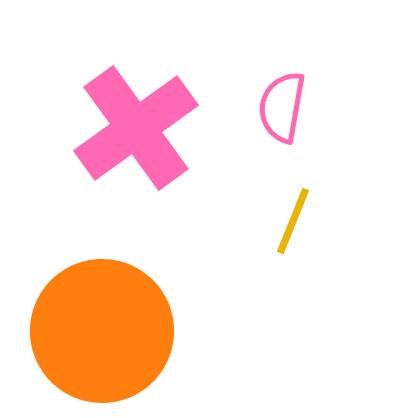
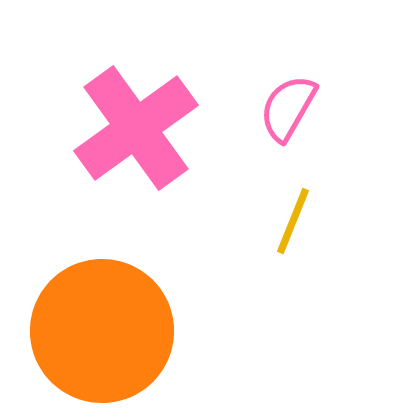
pink semicircle: moved 6 px right, 1 px down; rotated 20 degrees clockwise
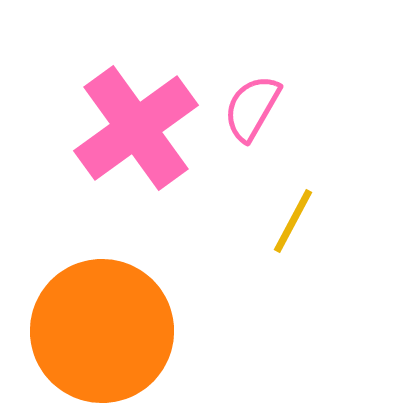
pink semicircle: moved 36 px left
yellow line: rotated 6 degrees clockwise
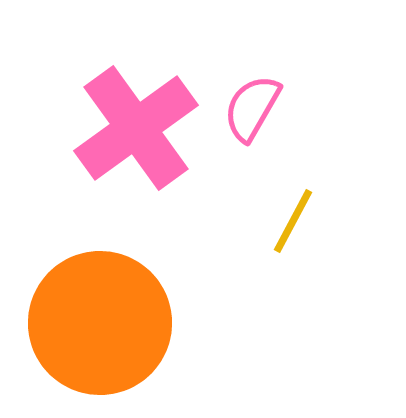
orange circle: moved 2 px left, 8 px up
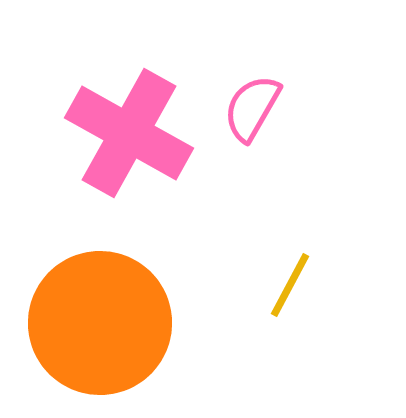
pink cross: moved 7 px left, 5 px down; rotated 25 degrees counterclockwise
yellow line: moved 3 px left, 64 px down
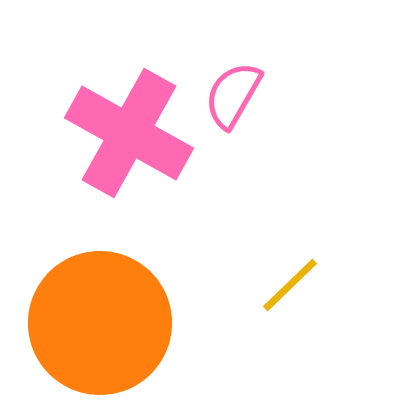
pink semicircle: moved 19 px left, 13 px up
yellow line: rotated 18 degrees clockwise
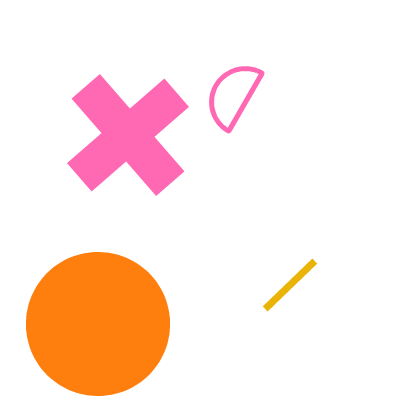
pink cross: moved 1 px left, 2 px down; rotated 20 degrees clockwise
orange circle: moved 2 px left, 1 px down
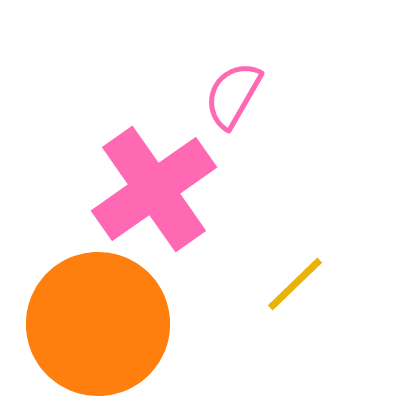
pink cross: moved 26 px right, 54 px down; rotated 6 degrees clockwise
yellow line: moved 5 px right, 1 px up
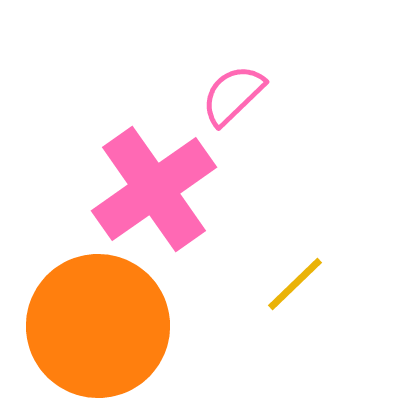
pink semicircle: rotated 16 degrees clockwise
orange circle: moved 2 px down
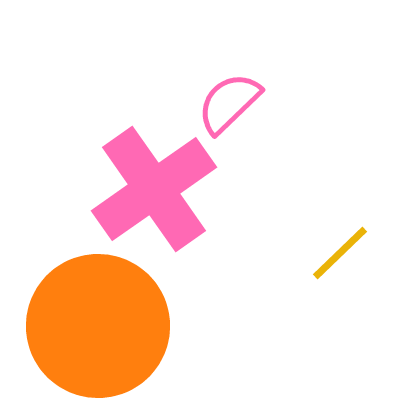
pink semicircle: moved 4 px left, 8 px down
yellow line: moved 45 px right, 31 px up
